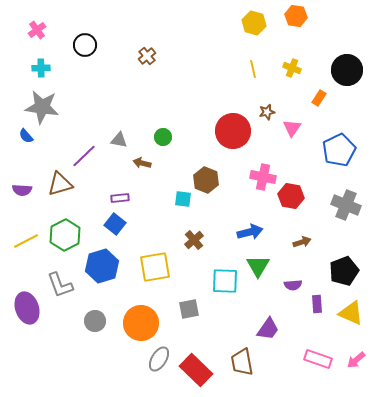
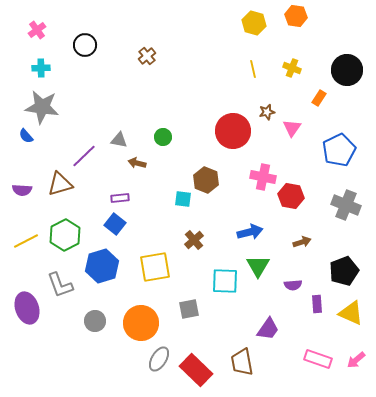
brown arrow at (142, 163): moved 5 px left
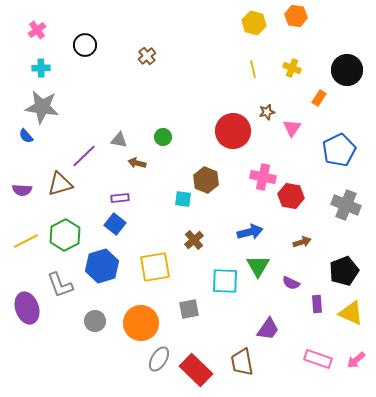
purple semicircle at (293, 285): moved 2 px left, 2 px up; rotated 30 degrees clockwise
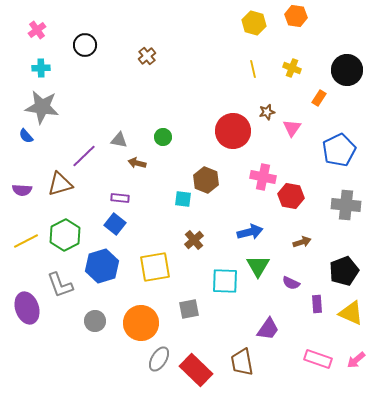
purple rectangle at (120, 198): rotated 12 degrees clockwise
gray cross at (346, 205): rotated 16 degrees counterclockwise
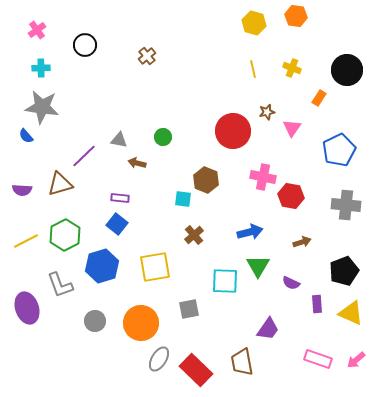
blue square at (115, 224): moved 2 px right
brown cross at (194, 240): moved 5 px up
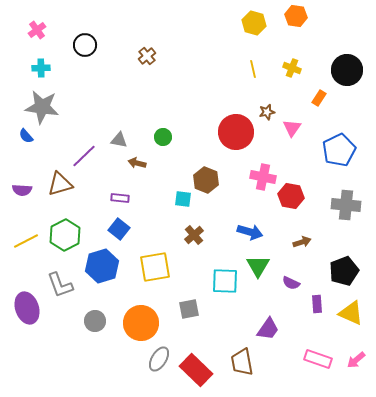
red circle at (233, 131): moved 3 px right, 1 px down
blue square at (117, 224): moved 2 px right, 5 px down
blue arrow at (250, 232): rotated 30 degrees clockwise
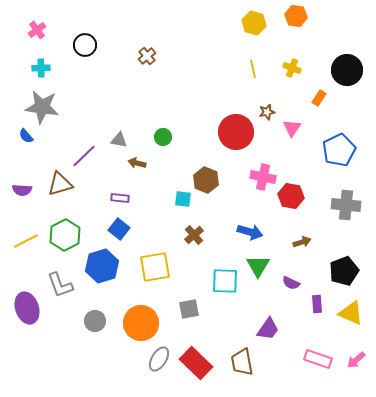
red rectangle at (196, 370): moved 7 px up
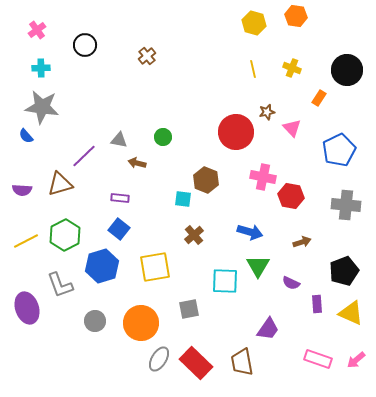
pink triangle at (292, 128): rotated 18 degrees counterclockwise
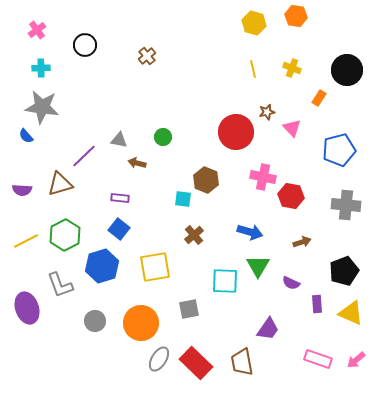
blue pentagon at (339, 150): rotated 12 degrees clockwise
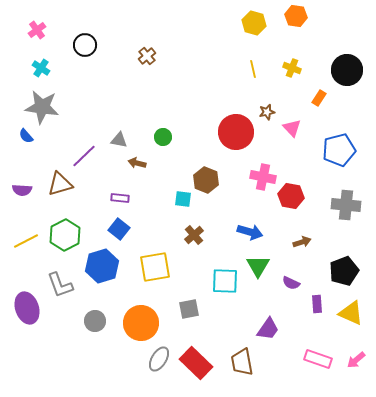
cyan cross at (41, 68): rotated 36 degrees clockwise
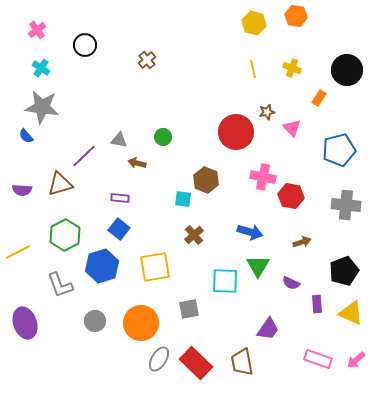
brown cross at (147, 56): moved 4 px down
yellow line at (26, 241): moved 8 px left, 11 px down
purple ellipse at (27, 308): moved 2 px left, 15 px down
